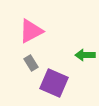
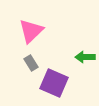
pink triangle: rotated 16 degrees counterclockwise
green arrow: moved 2 px down
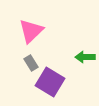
purple square: moved 4 px left, 1 px up; rotated 8 degrees clockwise
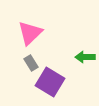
pink triangle: moved 1 px left, 2 px down
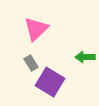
pink triangle: moved 6 px right, 4 px up
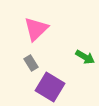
green arrow: rotated 150 degrees counterclockwise
purple square: moved 5 px down
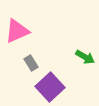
pink triangle: moved 19 px left, 2 px down; rotated 20 degrees clockwise
purple square: rotated 16 degrees clockwise
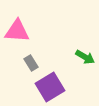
pink triangle: rotated 28 degrees clockwise
purple square: rotated 12 degrees clockwise
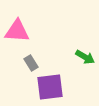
purple square: rotated 24 degrees clockwise
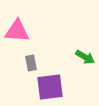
gray rectangle: rotated 21 degrees clockwise
